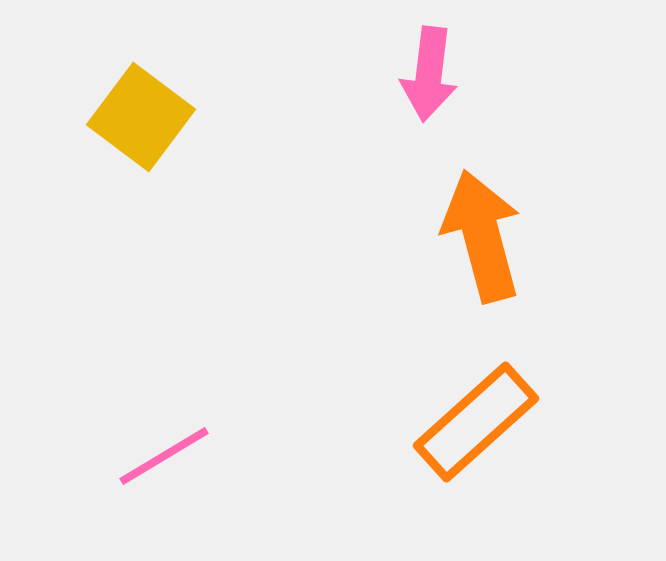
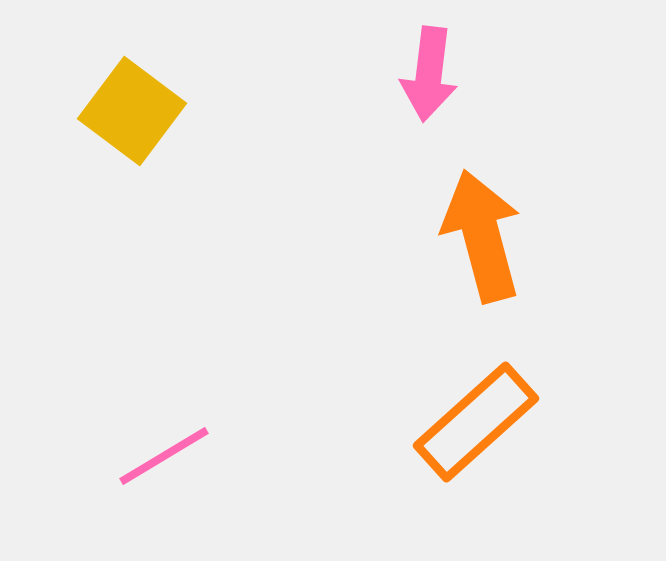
yellow square: moved 9 px left, 6 px up
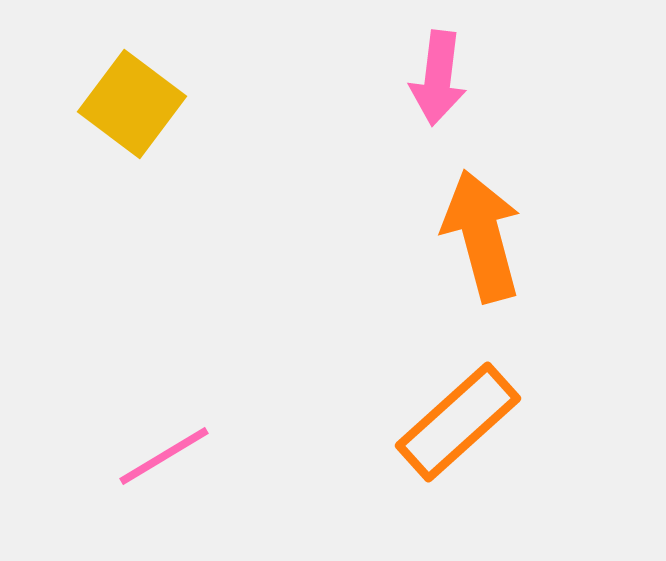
pink arrow: moved 9 px right, 4 px down
yellow square: moved 7 px up
orange rectangle: moved 18 px left
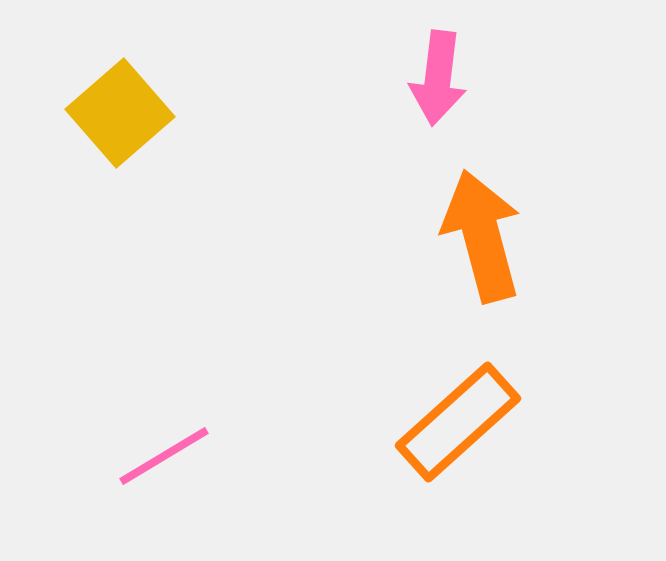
yellow square: moved 12 px left, 9 px down; rotated 12 degrees clockwise
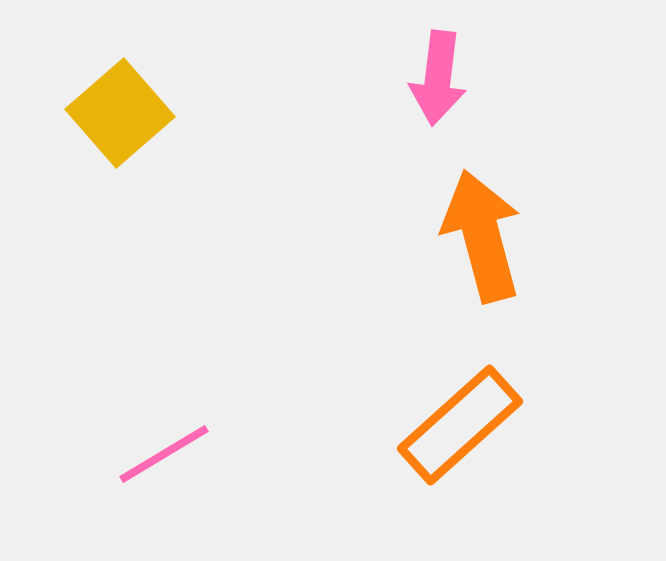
orange rectangle: moved 2 px right, 3 px down
pink line: moved 2 px up
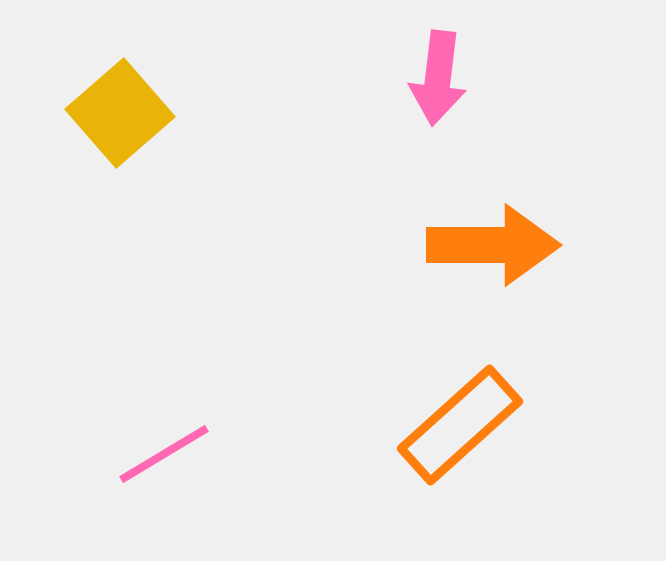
orange arrow: moved 11 px right, 9 px down; rotated 105 degrees clockwise
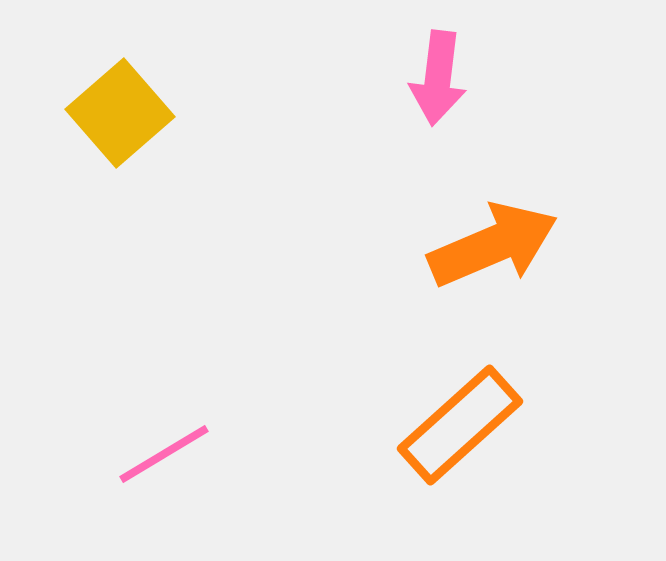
orange arrow: rotated 23 degrees counterclockwise
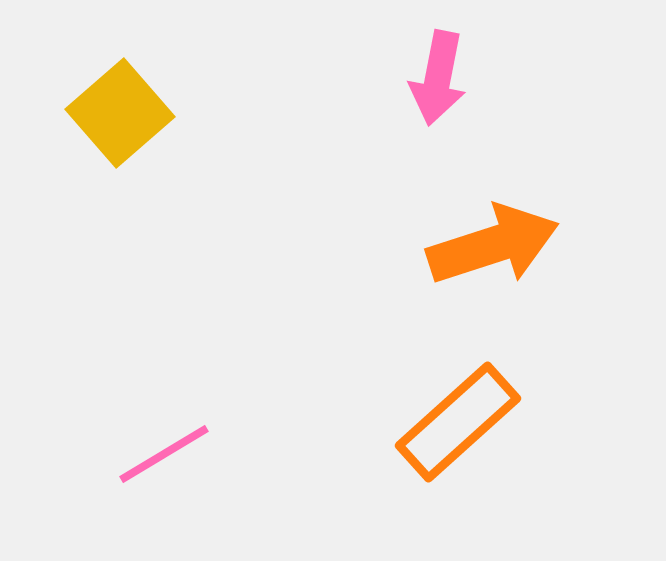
pink arrow: rotated 4 degrees clockwise
orange arrow: rotated 5 degrees clockwise
orange rectangle: moved 2 px left, 3 px up
